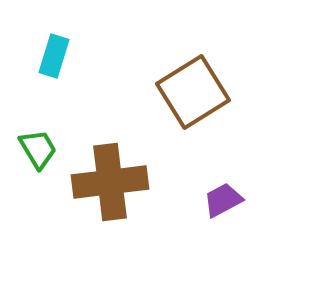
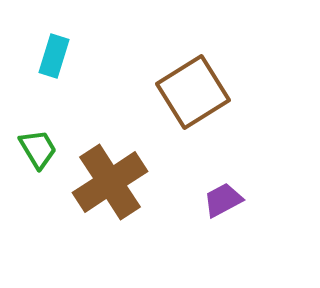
brown cross: rotated 26 degrees counterclockwise
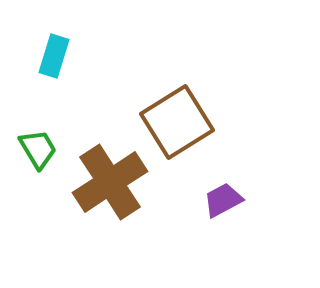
brown square: moved 16 px left, 30 px down
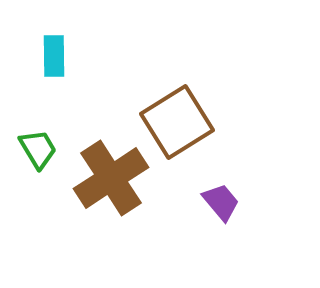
cyan rectangle: rotated 18 degrees counterclockwise
brown cross: moved 1 px right, 4 px up
purple trapezoid: moved 2 px left, 2 px down; rotated 78 degrees clockwise
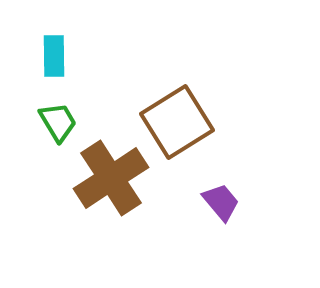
green trapezoid: moved 20 px right, 27 px up
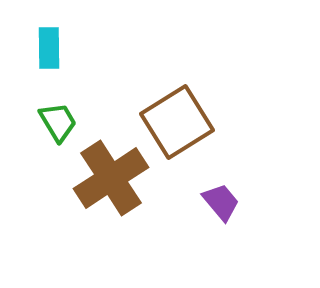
cyan rectangle: moved 5 px left, 8 px up
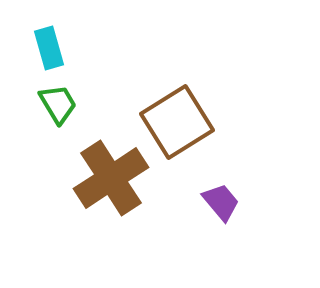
cyan rectangle: rotated 15 degrees counterclockwise
green trapezoid: moved 18 px up
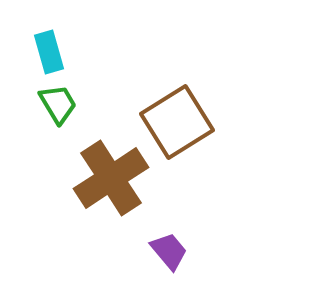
cyan rectangle: moved 4 px down
purple trapezoid: moved 52 px left, 49 px down
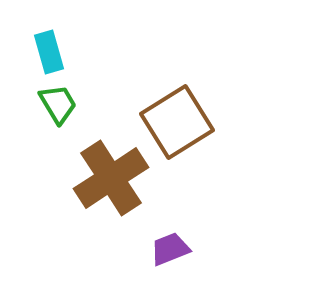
purple trapezoid: moved 1 px right, 2 px up; rotated 72 degrees counterclockwise
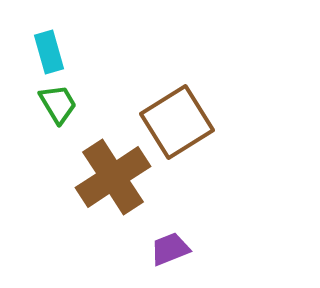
brown cross: moved 2 px right, 1 px up
